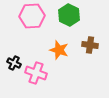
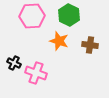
orange star: moved 9 px up
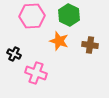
black cross: moved 9 px up
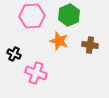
green hexagon: rotated 10 degrees clockwise
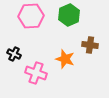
pink hexagon: moved 1 px left
orange star: moved 6 px right, 18 px down
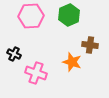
orange star: moved 7 px right, 3 px down
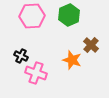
pink hexagon: moved 1 px right
brown cross: moved 1 px right; rotated 35 degrees clockwise
black cross: moved 7 px right, 2 px down
orange star: moved 2 px up
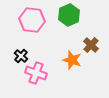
pink hexagon: moved 4 px down; rotated 10 degrees clockwise
black cross: rotated 16 degrees clockwise
